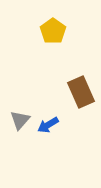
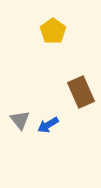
gray triangle: rotated 20 degrees counterclockwise
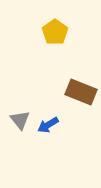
yellow pentagon: moved 2 px right, 1 px down
brown rectangle: rotated 44 degrees counterclockwise
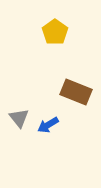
brown rectangle: moved 5 px left
gray triangle: moved 1 px left, 2 px up
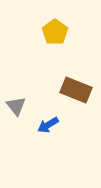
brown rectangle: moved 2 px up
gray triangle: moved 3 px left, 12 px up
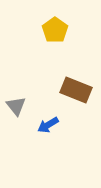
yellow pentagon: moved 2 px up
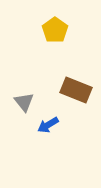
gray triangle: moved 8 px right, 4 px up
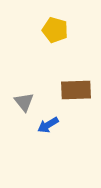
yellow pentagon: rotated 20 degrees counterclockwise
brown rectangle: rotated 24 degrees counterclockwise
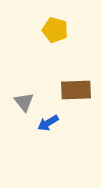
blue arrow: moved 2 px up
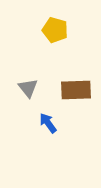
gray triangle: moved 4 px right, 14 px up
blue arrow: rotated 85 degrees clockwise
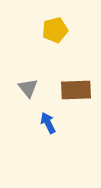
yellow pentagon: rotated 30 degrees counterclockwise
blue arrow: rotated 10 degrees clockwise
